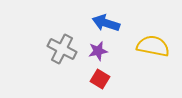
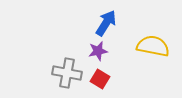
blue arrow: rotated 104 degrees clockwise
gray cross: moved 5 px right, 24 px down; rotated 16 degrees counterclockwise
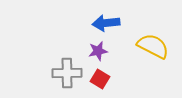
blue arrow: rotated 128 degrees counterclockwise
yellow semicircle: rotated 16 degrees clockwise
gray cross: rotated 12 degrees counterclockwise
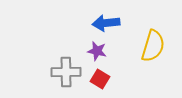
yellow semicircle: rotated 80 degrees clockwise
purple star: moved 1 px left; rotated 24 degrees clockwise
gray cross: moved 1 px left, 1 px up
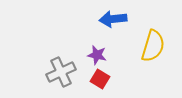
blue arrow: moved 7 px right, 4 px up
purple star: moved 4 px down
gray cross: moved 5 px left; rotated 24 degrees counterclockwise
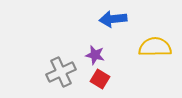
yellow semicircle: moved 2 px right, 1 px down; rotated 108 degrees counterclockwise
purple star: moved 2 px left
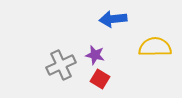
gray cross: moved 7 px up
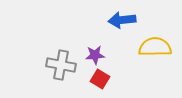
blue arrow: moved 9 px right, 1 px down
purple star: rotated 18 degrees counterclockwise
gray cross: rotated 36 degrees clockwise
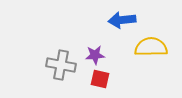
yellow semicircle: moved 4 px left
red square: rotated 18 degrees counterclockwise
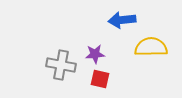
purple star: moved 1 px up
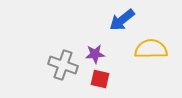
blue arrow: rotated 32 degrees counterclockwise
yellow semicircle: moved 2 px down
gray cross: moved 2 px right; rotated 8 degrees clockwise
